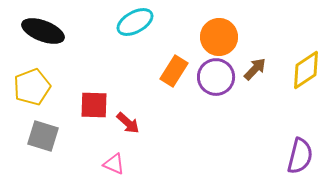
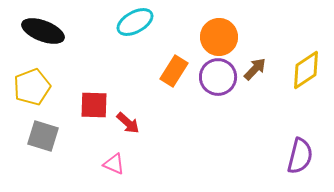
purple circle: moved 2 px right
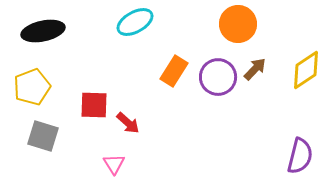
black ellipse: rotated 33 degrees counterclockwise
orange circle: moved 19 px right, 13 px up
pink triangle: rotated 35 degrees clockwise
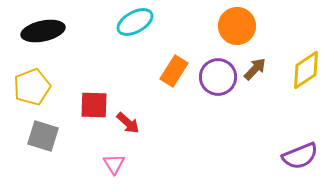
orange circle: moved 1 px left, 2 px down
purple semicircle: rotated 54 degrees clockwise
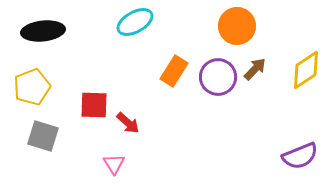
black ellipse: rotated 6 degrees clockwise
